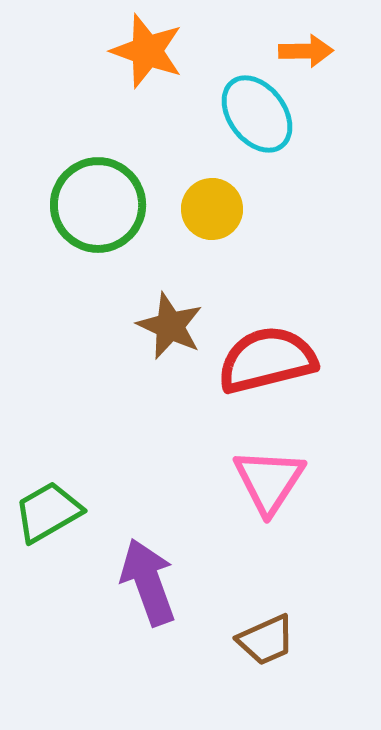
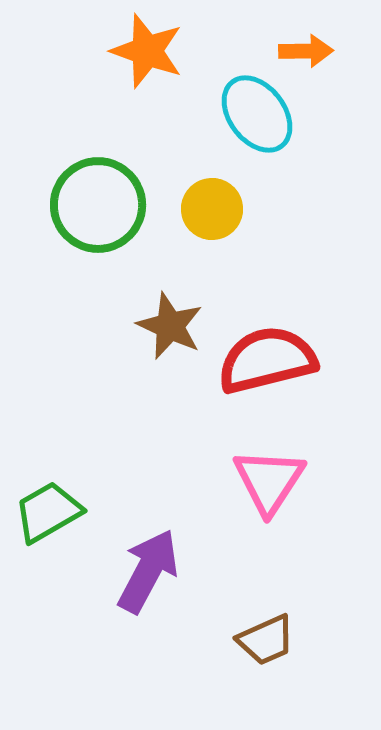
purple arrow: moved 11 px up; rotated 48 degrees clockwise
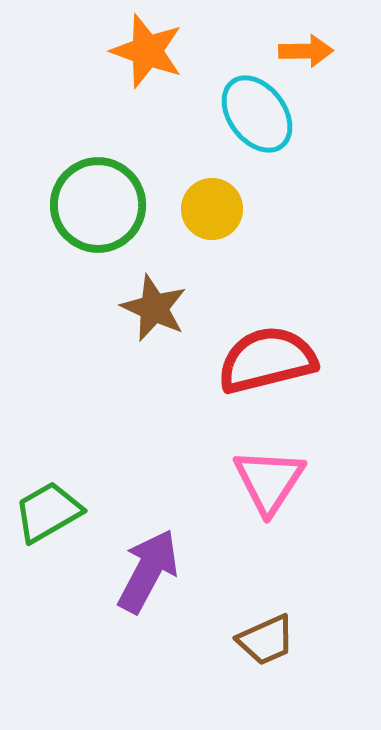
brown star: moved 16 px left, 18 px up
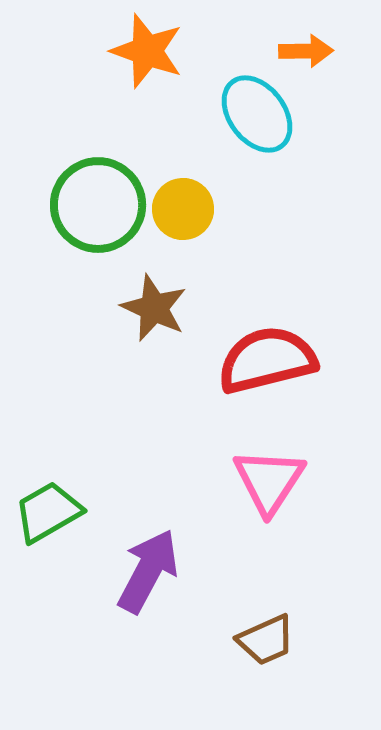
yellow circle: moved 29 px left
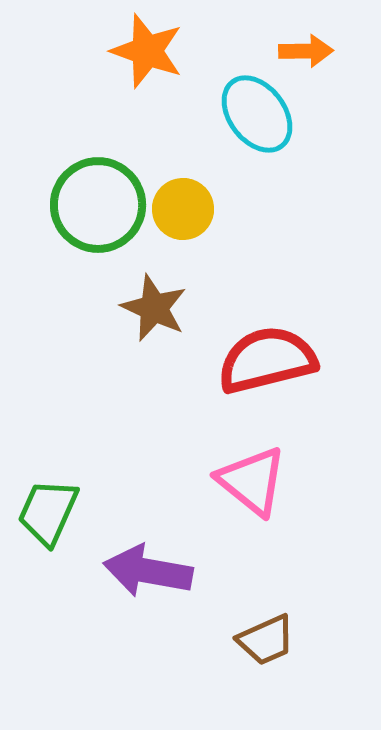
pink triangle: moved 17 px left; rotated 24 degrees counterclockwise
green trapezoid: rotated 36 degrees counterclockwise
purple arrow: rotated 108 degrees counterclockwise
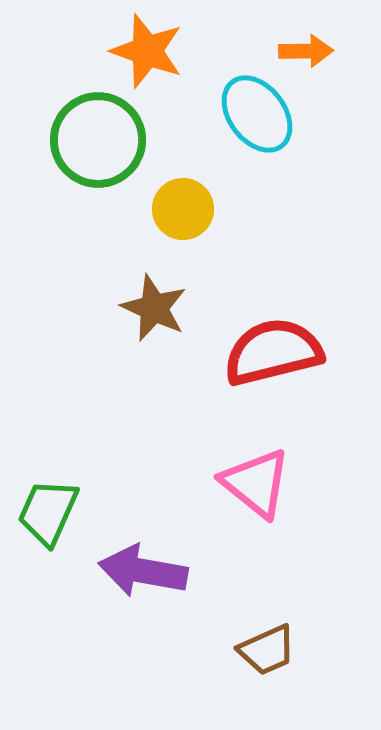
green circle: moved 65 px up
red semicircle: moved 6 px right, 8 px up
pink triangle: moved 4 px right, 2 px down
purple arrow: moved 5 px left
brown trapezoid: moved 1 px right, 10 px down
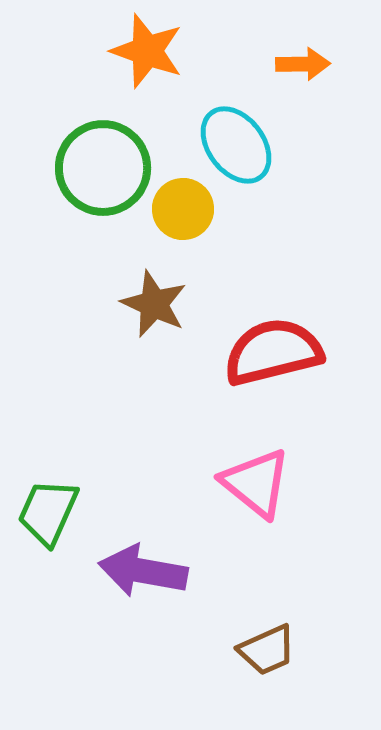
orange arrow: moved 3 px left, 13 px down
cyan ellipse: moved 21 px left, 31 px down
green circle: moved 5 px right, 28 px down
brown star: moved 4 px up
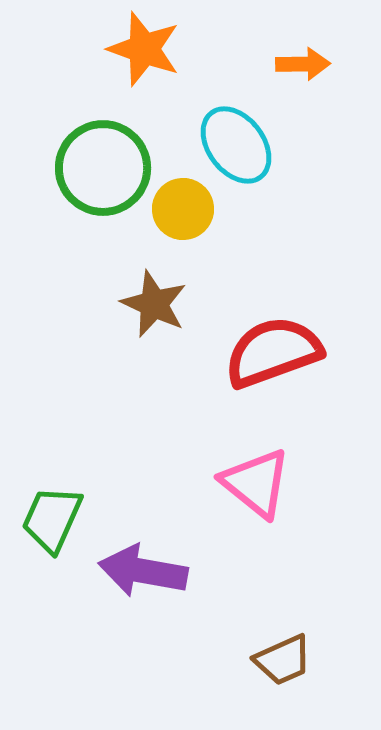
orange star: moved 3 px left, 2 px up
red semicircle: rotated 6 degrees counterclockwise
green trapezoid: moved 4 px right, 7 px down
brown trapezoid: moved 16 px right, 10 px down
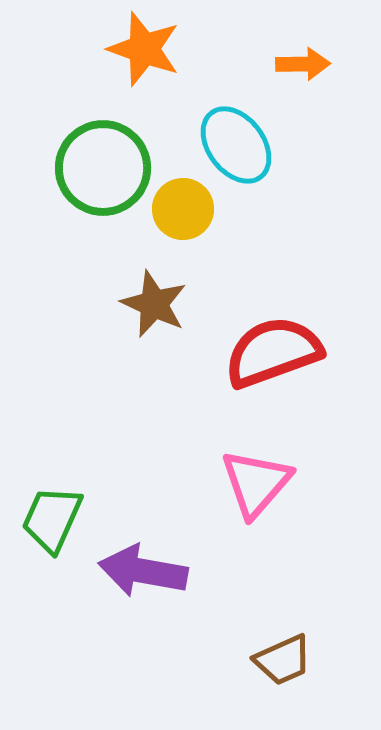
pink triangle: rotated 32 degrees clockwise
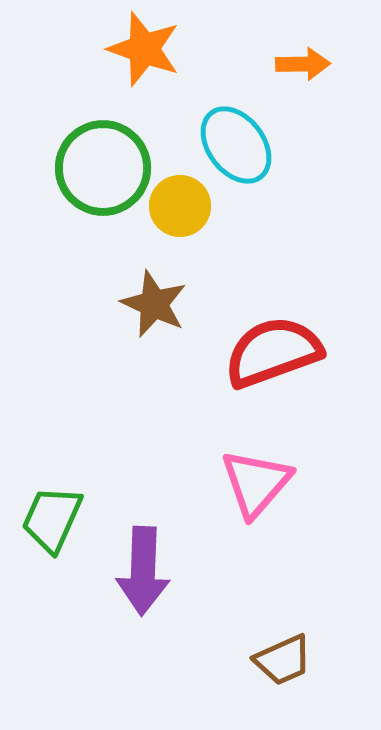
yellow circle: moved 3 px left, 3 px up
purple arrow: rotated 98 degrees counterclockwise
